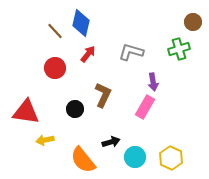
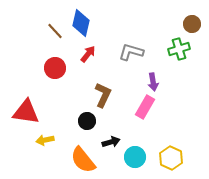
brown circle: moved 1 px left, 2 px down
black circle: moved 12 px right, 12 px down
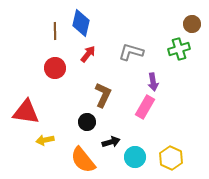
brown line: rotated 42 degrees clockwise
black circle: moved 1 px down
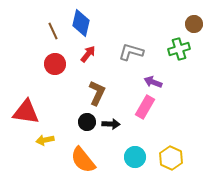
brown circle: moved 2 px right
brown line: moved 2 px left; rotated 24 degrees counterclockwise
red circle: moved 4 px up
purple arrow: rotated 120 degrees clockwise
brown L-shape: moved 6 px left, 2 px up
black arrow: moved 18 px up; rotated 18 degrees clockwise
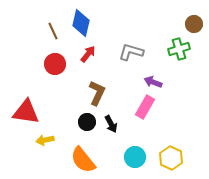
black arrow: rotated 60 degrees clockwise
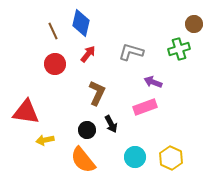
pink rectangle: rotated 40 degrees clockwise
black circle: moved 8 px down
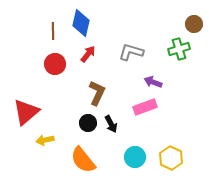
brown line: rotated 24 degrees clockwise
red triangle: rotated 48 degrees counterclockwise
black circle: moved 1 px right, 7 px up
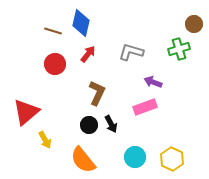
brown line: rotated 72 degrees counterclockwise
black circle: moved 1 px right, 2 px down
yellow arrow: rotated 108 degrees counterclockwise
yellow hexagon: moved 1 px right, 1 px down
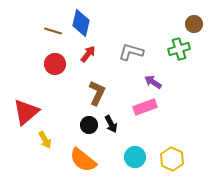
purple arrow: rotated 12 degrees clockwise
orange semicircle: rotated 12 degrees counterclockwise
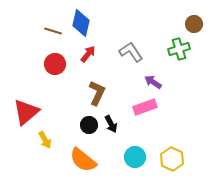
gray L-shape: rotated 40 degrees clockwise
